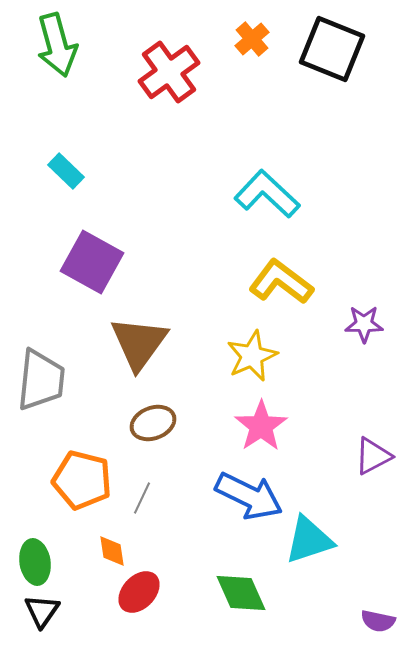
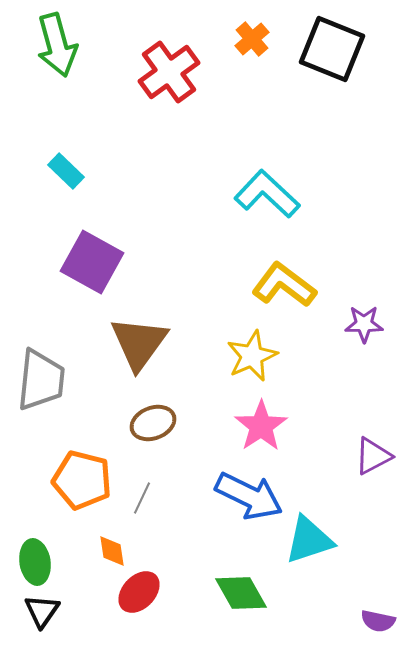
yellow L-shape: moved 3 px right, 3 px down
green diamond: rotated 6 degrees counterclockwise
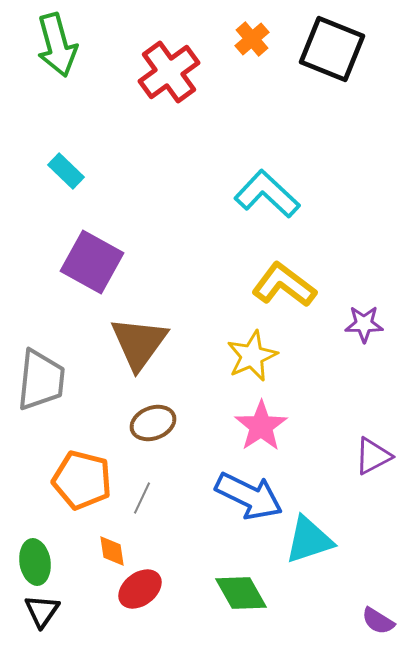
red ellipse: moved 1 px right, 3 px up; rotated 9 degrees clockwise
purple semicircle: rotated 20 degrees clockwise
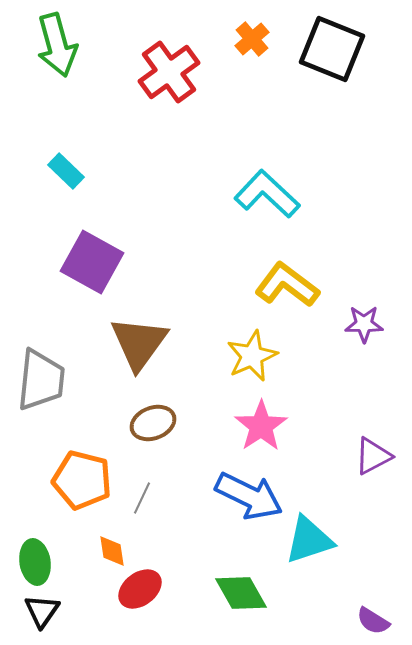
yellow L-shape: moved 3 px right
purple semicircle: moved 5 px left
